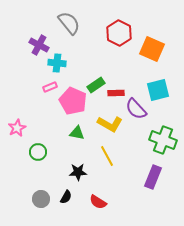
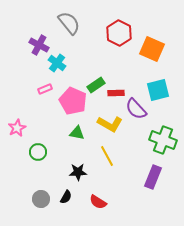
cyan cross: rotated 30 degrees clockwise
pink rectangle: moved 5 px left, 2 px down
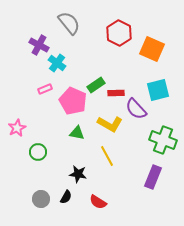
black star: moved 2 px down; rotated 12 degrees clockwise
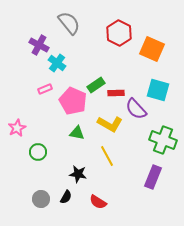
cyan square: rotated 30 degrees clockwise
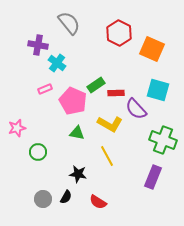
purple cross: moved 1 px left; rotated 18 degrees counterclockwise
pink star: rotated 12 degrees clockwise
gray circle: moved 2 px right
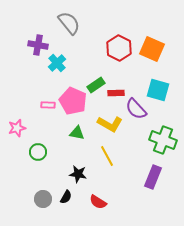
red hexagon: moved 15 px down
cyan cross: rotated 12 degrees clockwise
pink rectangle: moved 3 px right, 16 px down; rotated 24 degrees clockwise
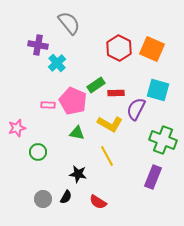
purple semicircle: rotated 70 degrees clockwise
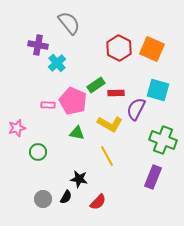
black star: moved 1 px right, 5 px down
red semicircle: rotated 78 degrees counterclockwise
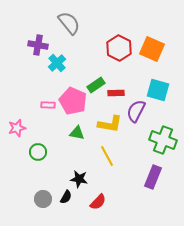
purple semicircle: moved 2 px down
yellow L-shape: rotated 20 degrees counterclockwise
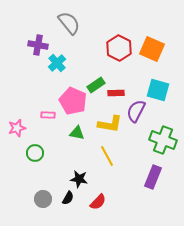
pink rectangle: moved 10 px down
green circle: moved 3 px left, 1 px down
black semicircle: moved 2 px right, 1 px down
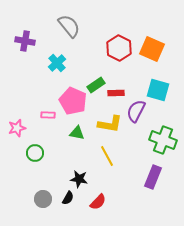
gray semicircle: moved 3 px down
purple cross: moved 13 px left, 4 px up
